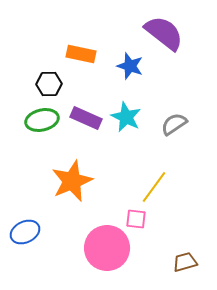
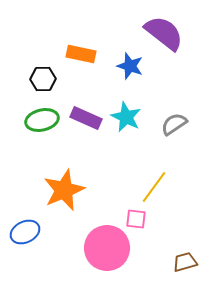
black hexagon: moved 6 px left, 5 px up
orange star: moved 8 px left, 9 px down
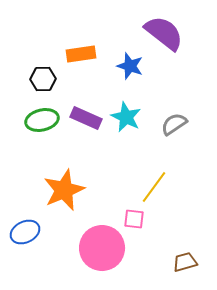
orange rectangle: rotated 20 degrees counterclockwise
pink square: moved 2 px left
pink circle: moved 5 px left
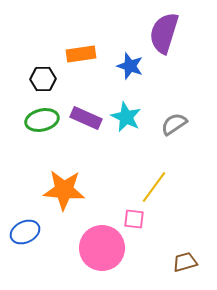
purple semicircle: rotated 111 degrees counterclockwise
orange star: rotated 27 degrees clockwise
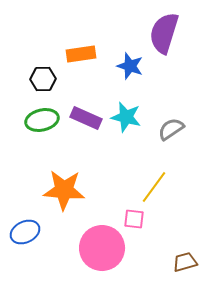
cyan star: rotated 12 degrees counterclockwise
gray semicircle: moved 3 px left, 5 px down
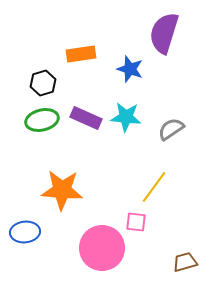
blue star: moved 3 px down
black hexagon: moved 4 px down; rotated 15 degrees counterclockwise
cyan star: rotated 8 degrees counterclockwise
orange star: moved 2 px left
pink square: moved 2 px right, 3 px down
blue ellipse: rotated 20 degrees clockwise
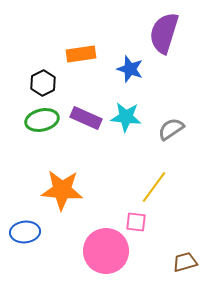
black hexagon: rotated 10 degrees counterclockwise
pink circle: moved 4 px right, 3 px down
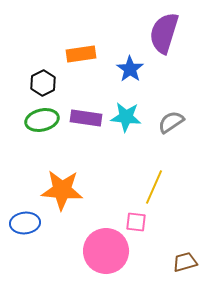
blue star: rotated 16 degrees clockwise
purple rectangle: rotated 16 degrees counterclockwise
gray semicircle: moved 7 px up
yellow line: rotated 12 degrees counterclockwise
blue ellipse: moved 9 px up
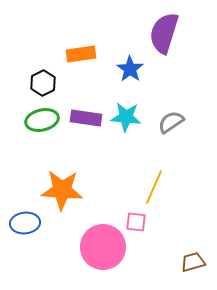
pink circle: moved 3 px left, 4 px up
brown trapezoid: moved 8 px right
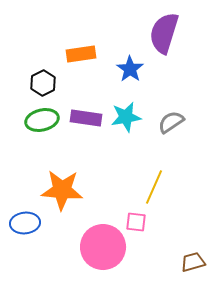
cyan star: rotated 16 degrees counterclockwise
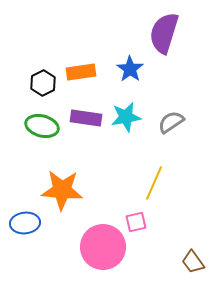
orange rectangle: moved 18 px down
green ellipse: moved 6 px down; rotated 28 degrees clockwise
yellow line: moved 4 px up
pink square: rotated 20 degrees counterclockwise
brown trapezoid: rotated 110 degrees counterclockwise
